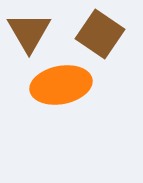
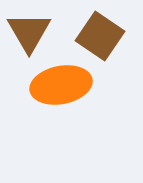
brown square: moved 2 px down
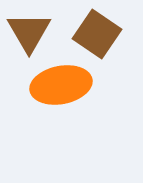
brown square: moved 3 px left, 2 px up
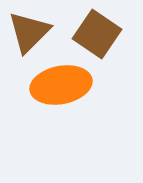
brown triangle: rotated 15 degrees clockwise
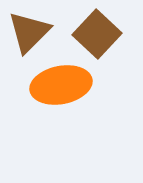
brown square: rotated 9 degrees clockwise
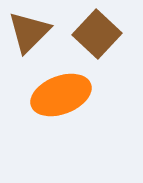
orange ellipse: moved 10 px down; rotated 10 degrees counterclockwise
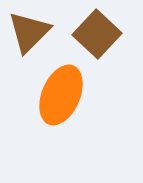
orange ellipse: rotated 46 degrees counterclockwise
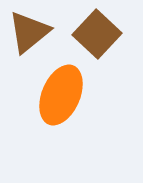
brown triangle: rotated 6 degrees clockwise
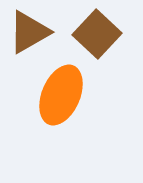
brown triangle: rotated 9 degrees clockwise
